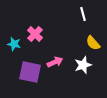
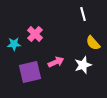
cyan star: rotated 16 degrees counterclockwise
pink arrow: moved 1 px right
purple square: rotated 25 degrees counterclockwise
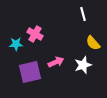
pink cross: rotated 14 degrees counterclockwise
cyan star: moved 2 px right
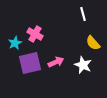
cyan star: moved 1 px left, 1 px up; rotated 24 degrees counterclockwise
white star: rotated 30 degrees counterclockwise
purple square: moved 9 px up
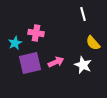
pink cross: moved 1 px right, 1 px up; rotated 21 degrees counterclockwise
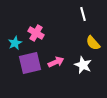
pink cross: rotated 21 degrees clockwise
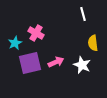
yellow semicircle: rotated 35 degrees clockwise
white star: moved 1 px left
